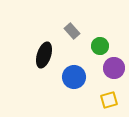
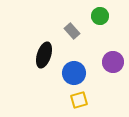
green circle: moved 30 px up
purple circle: moved 1 px left, 6 px up
blue circle: moved 4 px up
yellow square: moved 30 px left
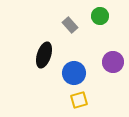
gray rectangle: moved 2 px left, 6 px up
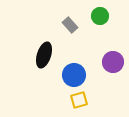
blue circle: moved 2 px down
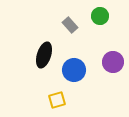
blue circle: moved 5 px up
yellow square: moved 22 px left
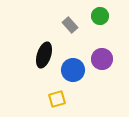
purple circle: moved 11 px left, 3 px up
blue circle: moved 1 px left
yellow square: moved 1 px up
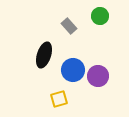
gray rectangle: moved 1 px left, 1 px down
purple circle: moved 4 px left, 17 px down
yellow square: moved 2 px right
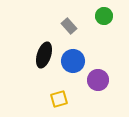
green circle: moved 4 px right
blue circle: moved 9 px up
purple circle: moved 4 px down
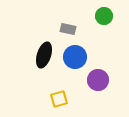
gray rectangle: moved 1 px left, 3 px down; rotated 35 degrees counterclockwise
blue circle: moved 2 px right, 4 px up
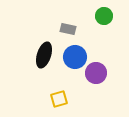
purple circle: moved 2 px left, 7 px up
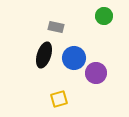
gray rectangle: moved 12 px left, 2 px up
blue circle: moved 1 px left, 1 px down
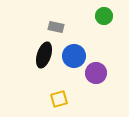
blue circle: moved 2 px up
